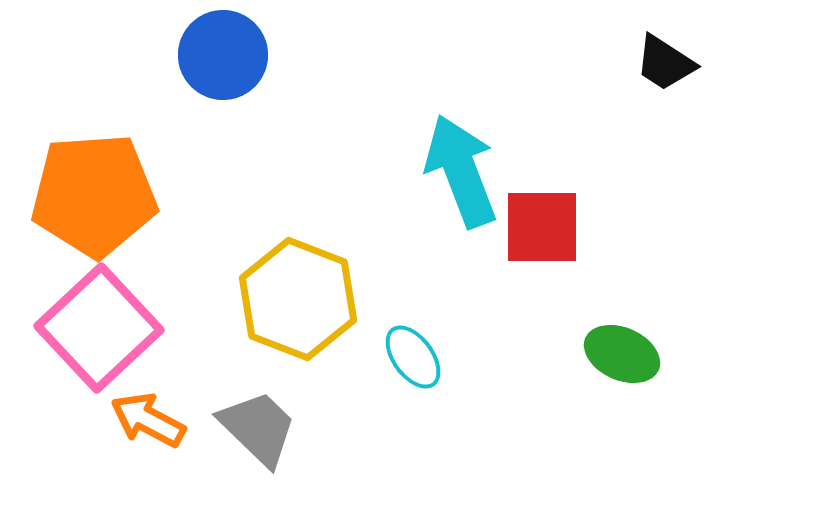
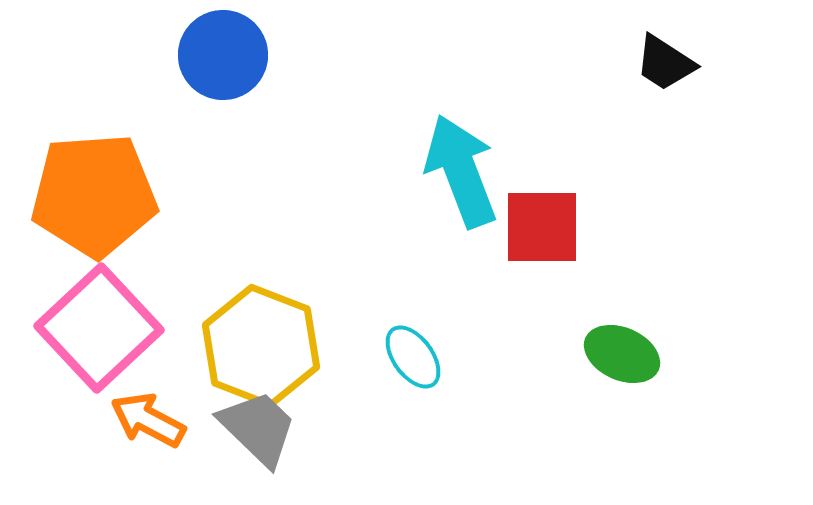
yellow hexagon: moved 37 px left, 47 px down
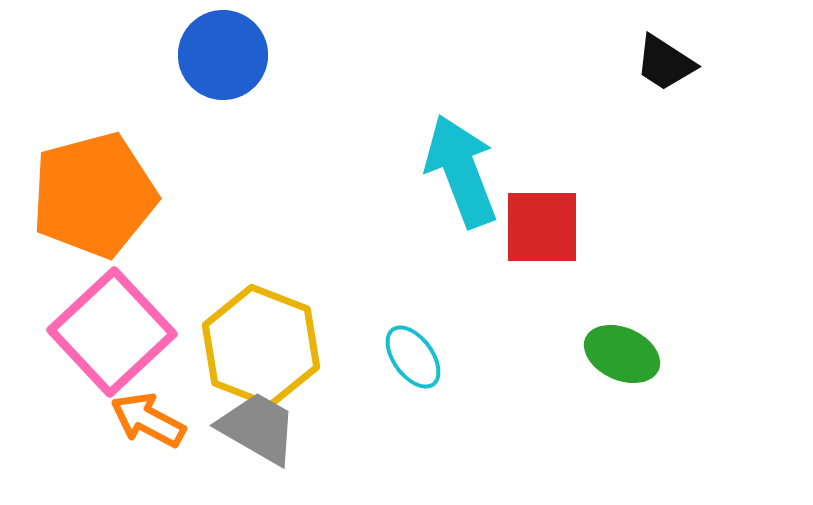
orange pentagon: rotated 11 degrees counterclockwise
pink square: moved 13 px right, 4 px down
gray trapezoid: rotated 14 degrees counterclockwise
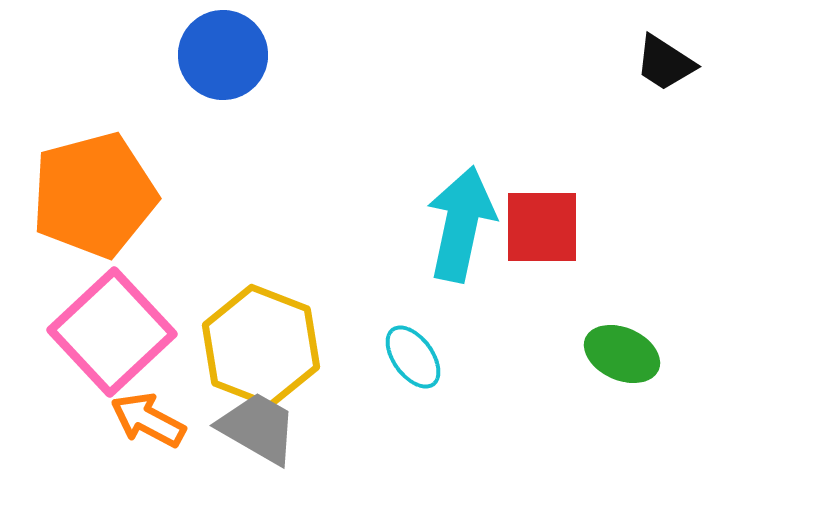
cyan arrow: moved 53 px down; rotated 33 degrees clockwise
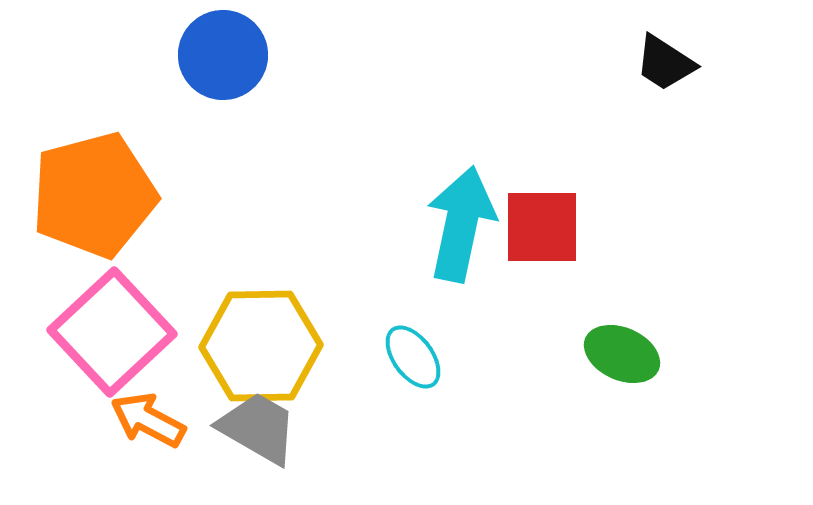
yellow hexagon: rotated 22 degrees counterclockwise
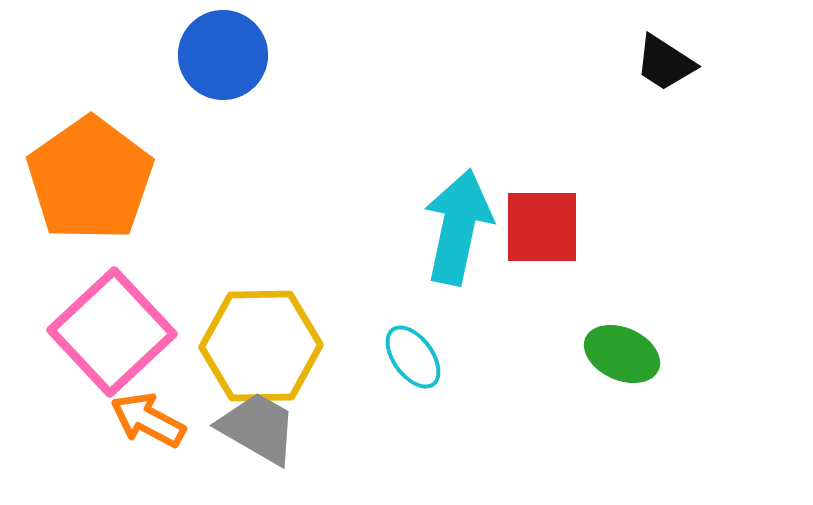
orange pentagon: moved 4 px left, 16 px up; rotated 20 degrees counterclockwise
cyan arrow: moved 3 px left, 3 px down
